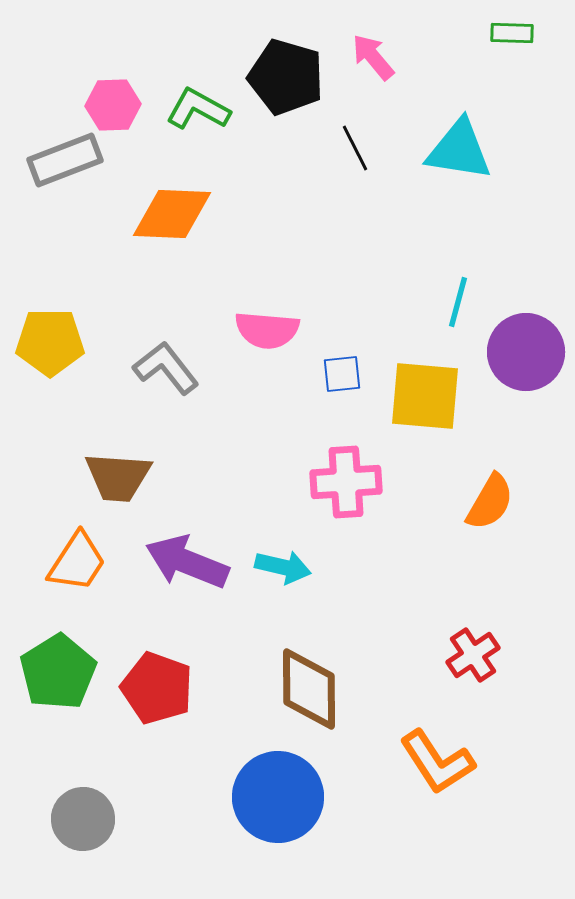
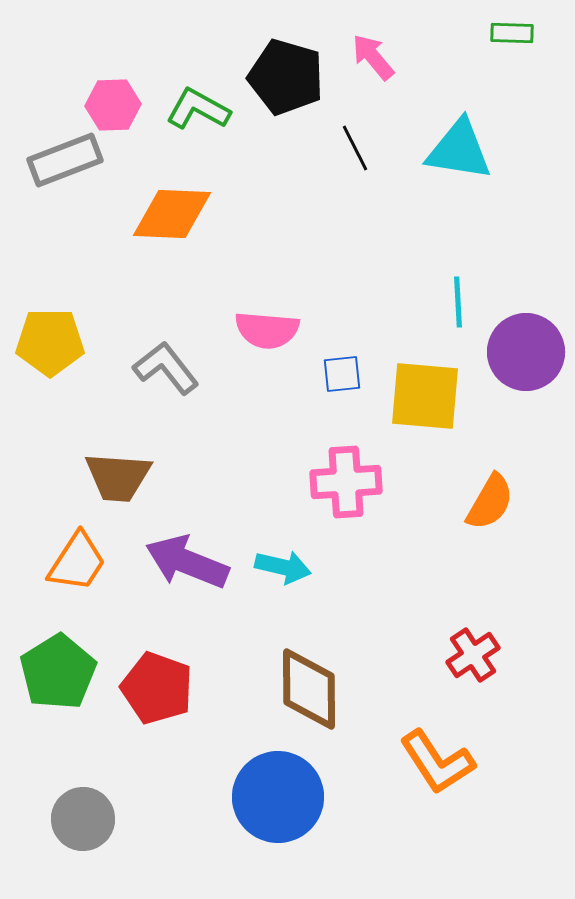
cyan line: rotated 18 degrees counterclockwise
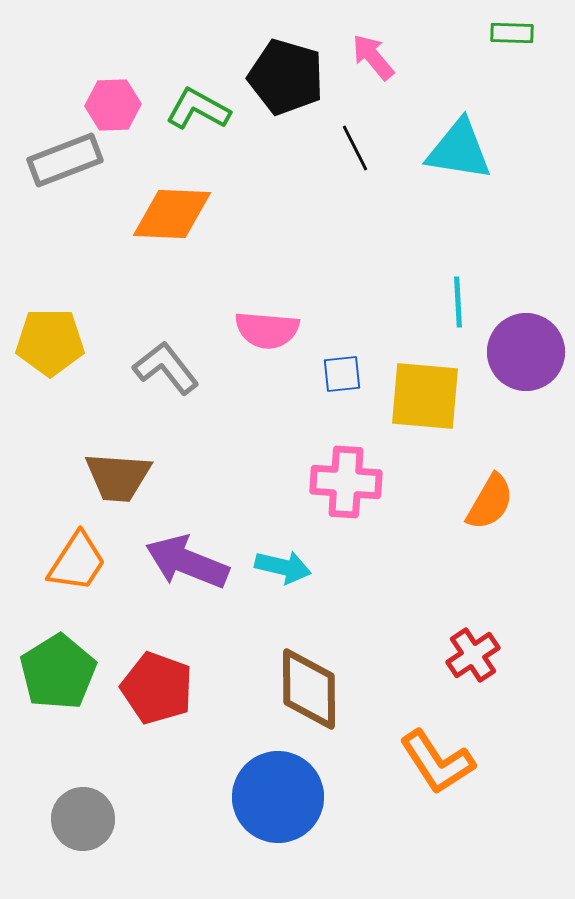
pink cross: rotated 8 degrees clockwise
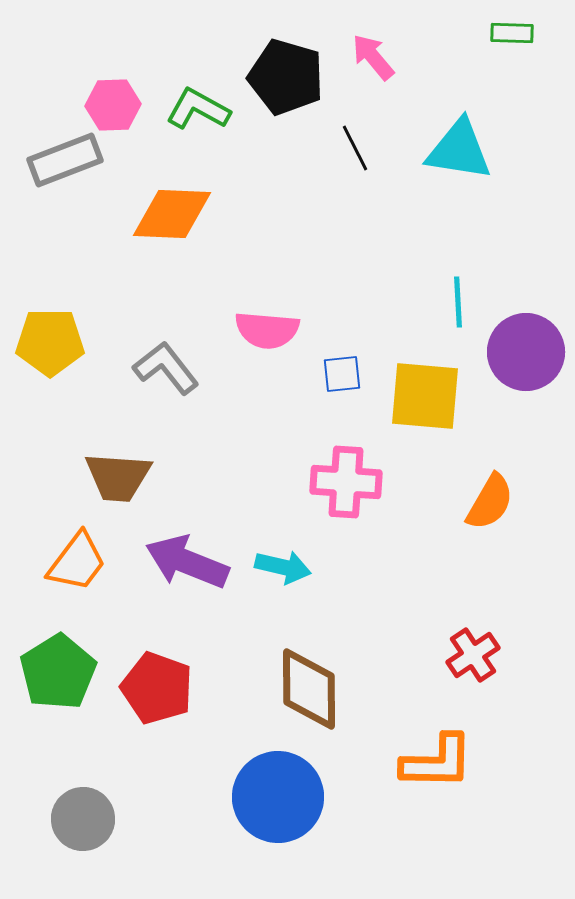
orange trapezoid: rotated 4 degrees clockwise
orange L-shape: rotated 56 degrees counterclockwise
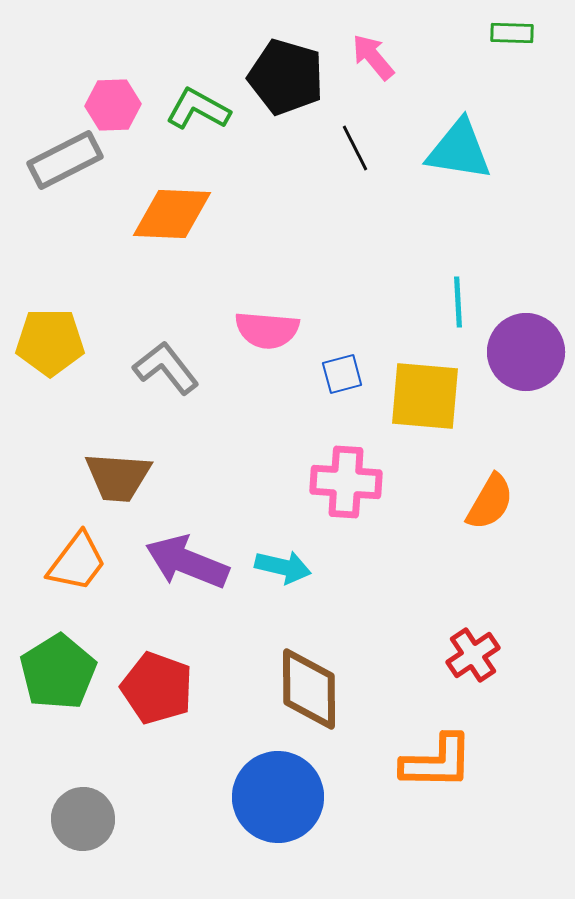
gray rectangle: rotated 6 degrees counterclockwise
blue square: rotated 9 degrees counterclockwise
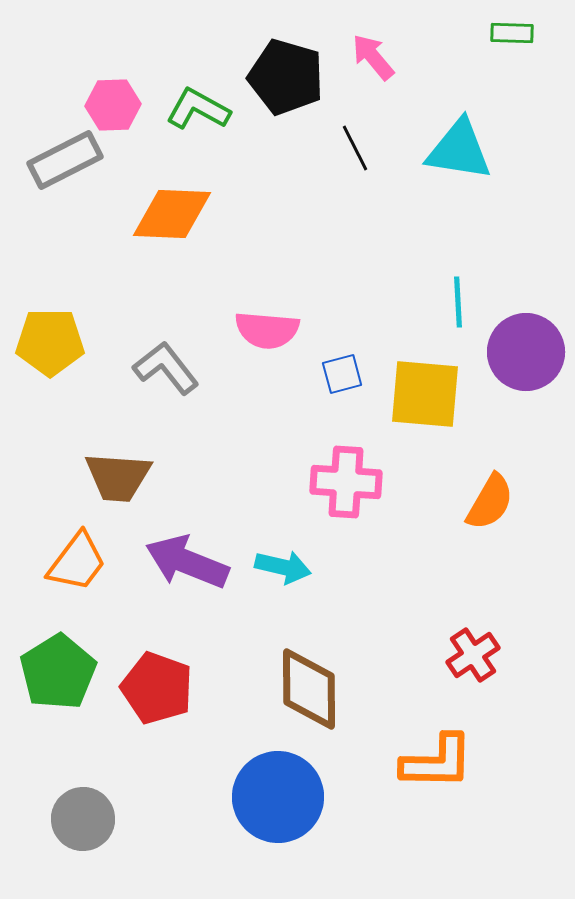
yellow square: moved 2 px up
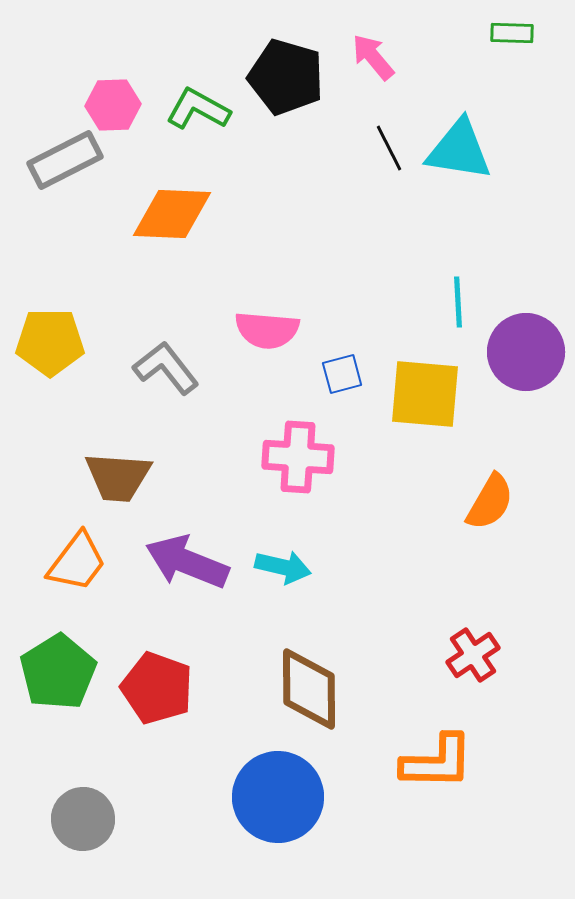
black line: moved 34 px right
pink cross: moved 48 px left, 25 px up
